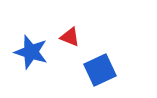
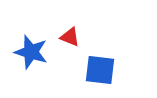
blue square: rotated 32 degrees clockwise
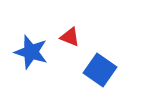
blue square: rotated 28 degrees clockwise
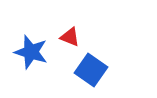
blue square: moved 9 px left
